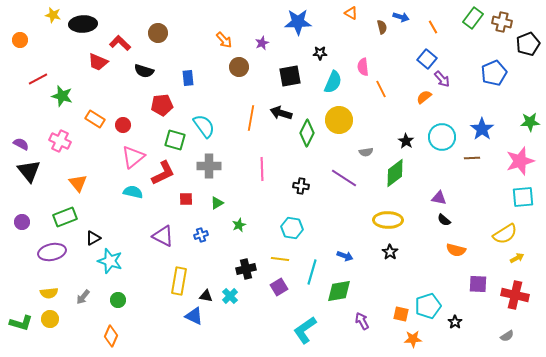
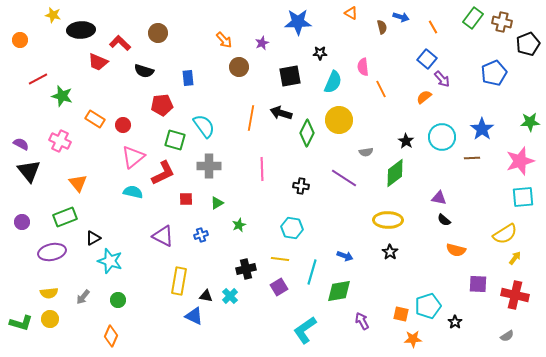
black ellipse at (83, 24): moved 2 px left, 6 px down
yellow arrow at (517, 258): moved 2 px left; rotated 24 degrees counterclockwise
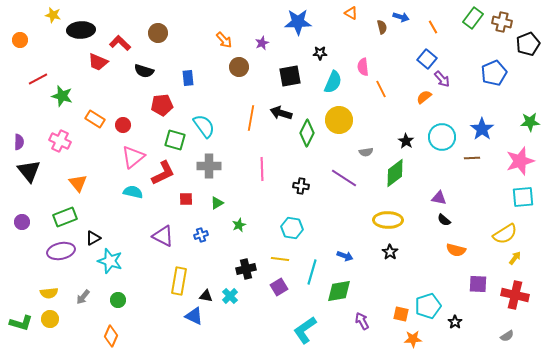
purple semicircle at (21, 144): moved 2 px left, 2 px up; rotated 63 degrees clockwise
purple ellipse at (52, 252): moved 9 px right, 1 px up
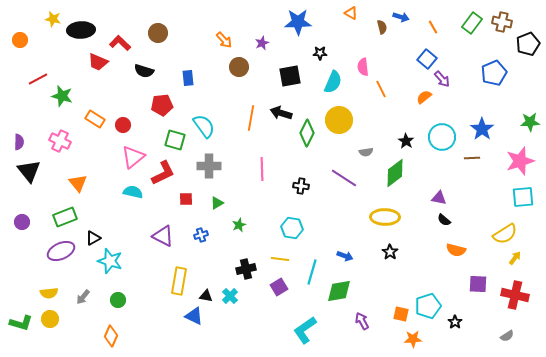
yellow star at (53, 15): moved 4 px down
green rectangle at (473, 18): moved 1 px left, 5 px down
yellow ellipse at (388, 220): moved 3 px left, 3 px up
purple ellipse at (61, 251): rotated 12 degrees counterclockwise
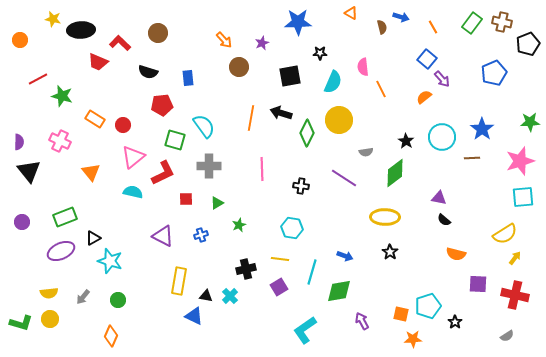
black semicircle at (144, 71): moved 4 px right, 1 px down
orange triangle at (78, 183): moved 13 px right, 11 px up
orange semicircle at (456, 250): moved 4 px down
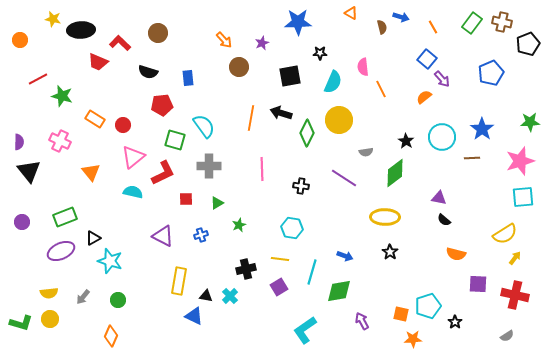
blue pentagon at (494, 73): moved 3 px left
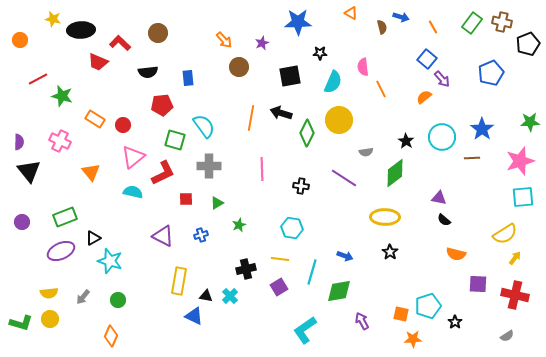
black semicircle at (148, 72): rotated 24 degrees counterclockwise
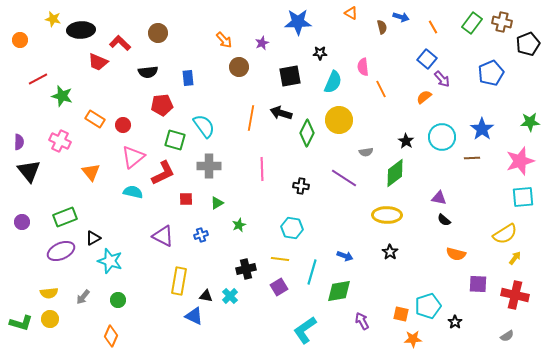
yellow ellipse at (385, 217): moved 2 px right, 2 px up
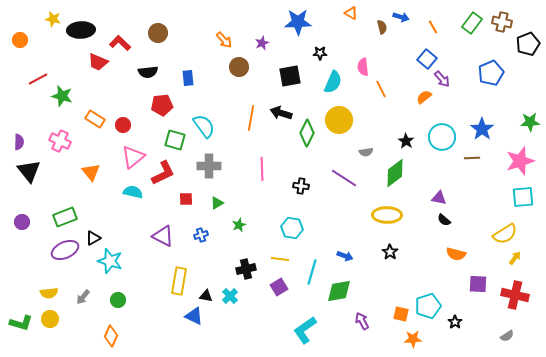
purple ellipse at (61, 251): moved 4 px right, 1 px up
